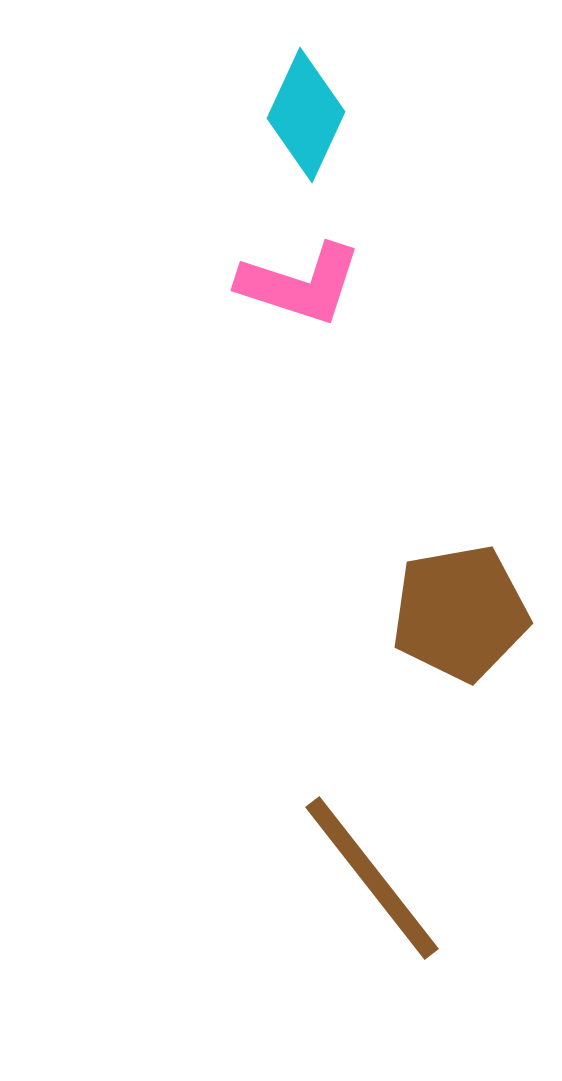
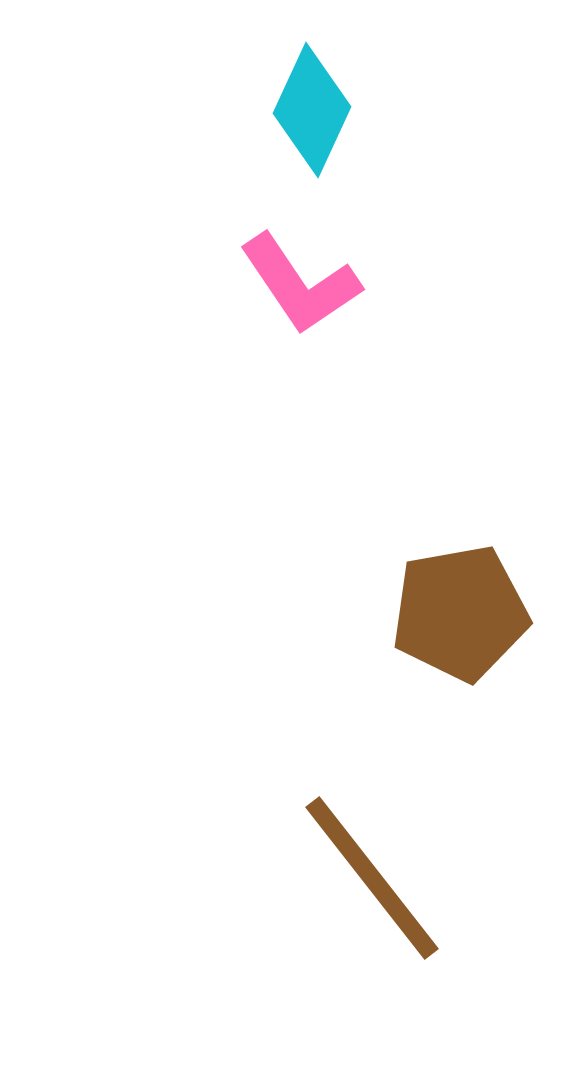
cyan diamond: moved 6 px right, 5 px up
pink L-shape: rotated 38 degrees clockwise
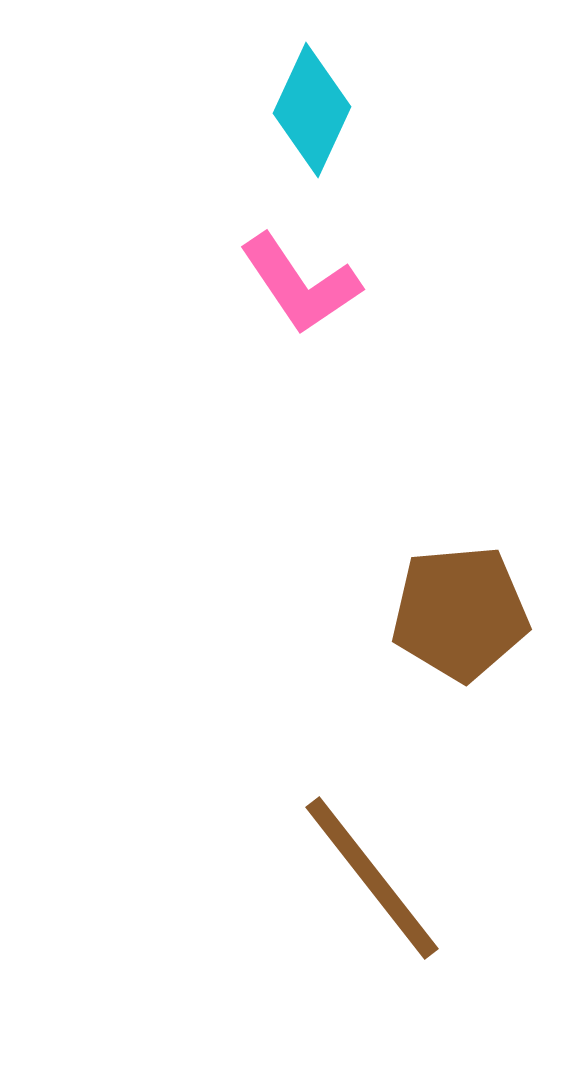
brown pentagon: rotated 5 degrees clockwise
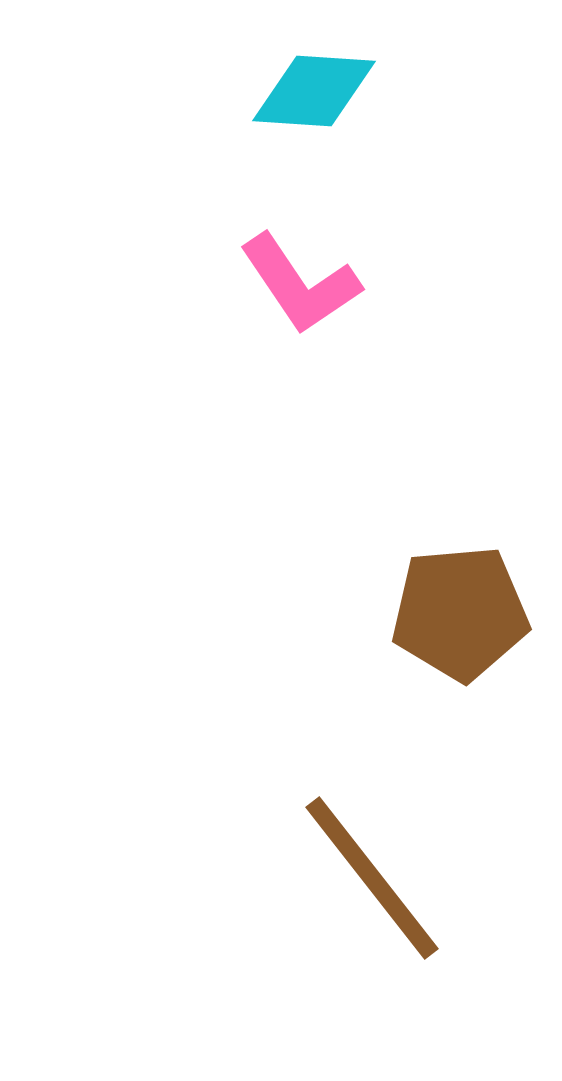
cyan diamond: moved 2 px right, 19 px up; rotated 69 degrees clockwise
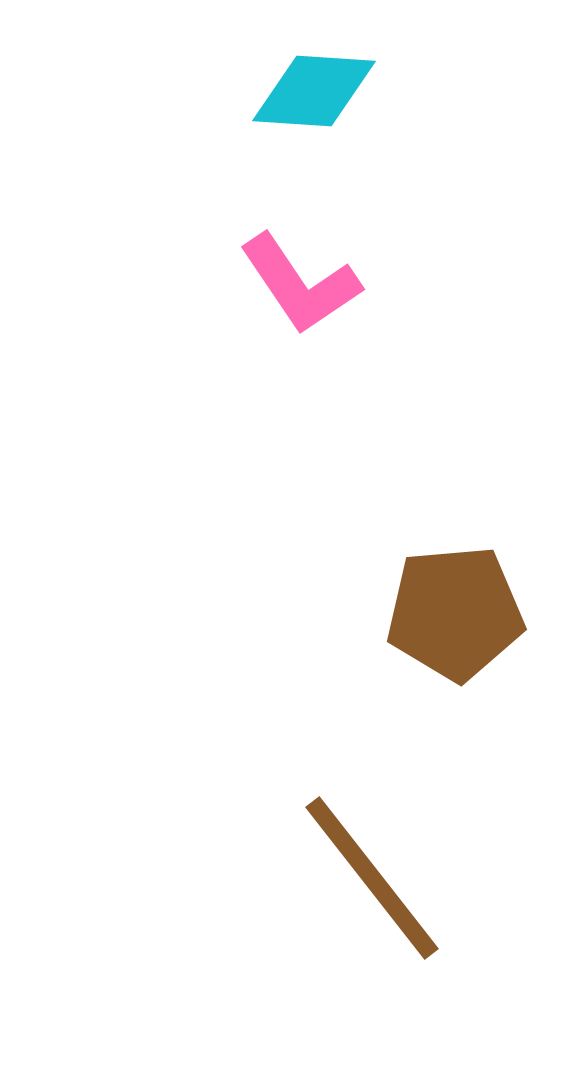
brown pentagon: moved 5 px left
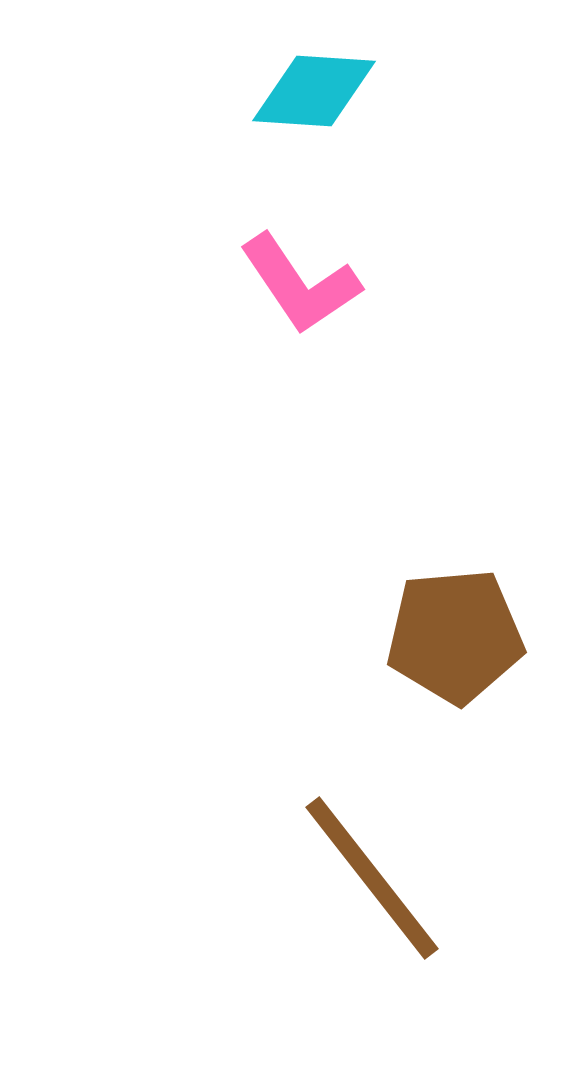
brown pentagon: moved 23 px down
